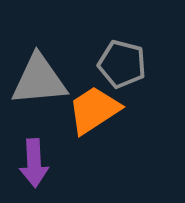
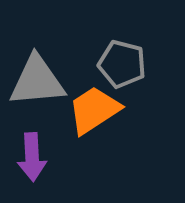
gray triangle: moved 2 px left, 1 px down
purple arrow: moved 2 px left, 6 px up
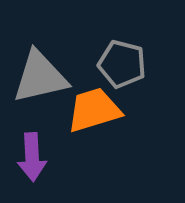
gray triangle: moved 3 px right, 4 px up; rotated 8 degrees counterclockwise
orange trapezoid: rotated 16 degrees clockwise
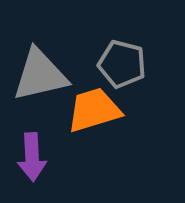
gray triangle: moved 2 px up
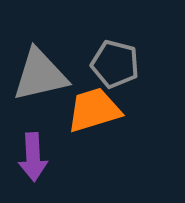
gray pentagon: moved 7 px left
purple arrow: moved 1 px right
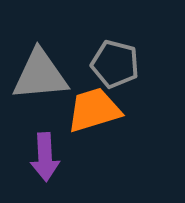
gray triangle: rotated 8 degrees clockwise
purple arrow: moved 12 px right
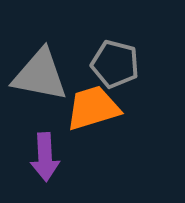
gray triangle: rotated 16 degrees clockwise
orange trapezoid: moved 1 px left, 2 px up
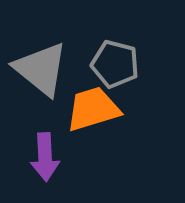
gray triangle: moved 1 px right, 6 px up; rotated 28 degrees clockwise
orange trapezoid: moved 1 px down
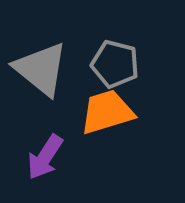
orange trapezoid: moved 14 px right, 3 px down
purple arrow: rotated 36 degrees clockwise
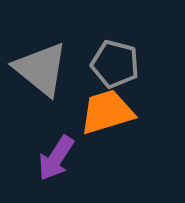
purple arrow: moved 11 px right, 1 px down
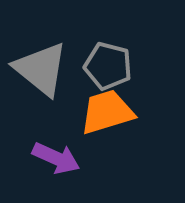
gray pentagon: moved 7 px left, 2 px down
purple arrow: rotated 99 degrees counterclockwise
